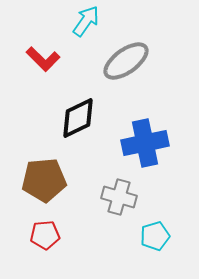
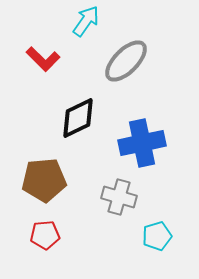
gray ellipse: rotated 9 degrees counterclockwise
blue cross: moved 3 px left
cyan pentagon: moved 2 px right
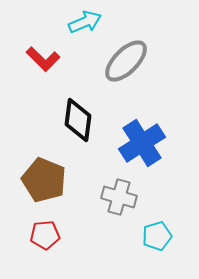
cyan arrow: moved 1 px left, 1 px down; rotated 32 degrees clockwise
black diamond: moved 2 px down; rotated 57 degrees counterclockwise
blue cross: rotated 21 degrees counterclockwise
brown pentagon: rotated 27 degrees clockwise
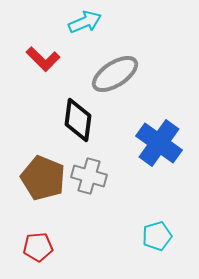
gray ellipse: moved 11 px left, 13 px down; rotated 12 degrees clockwise
blue cross: moved 17 px right; rotated 21 degrees counterclockwise
brown pentagon: moved 1 px left, 2 px up
gray cross: moved 30 px left, 21 px up
red pentagon: moved 7 px left, 12 px down
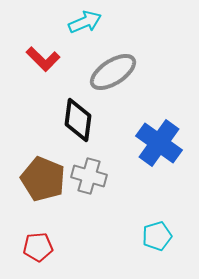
gray ellipse: moved 2 px left, 2 px up
brown pentagon: moved 1 px down
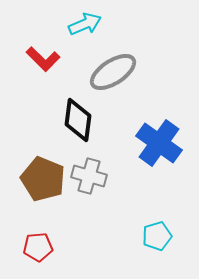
cyan arrow: moved 2 px down
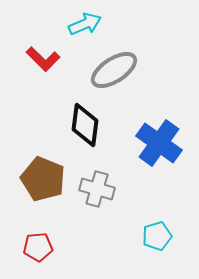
gray ellipse: moved 1 px right, 2 px up
black diamond: moved 7 px right, 5 px down
gray cross: moved 8 px right, 13 px down
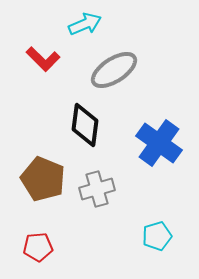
gray cross: rotated 32 degrees counterclockwise
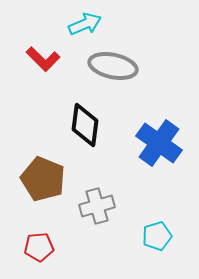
gray ellipse: moved 1 px left, 4 px up; rotated 45 degrees clockwise
gray cross: moved 17 px down
red pentagon: moved 1 px right
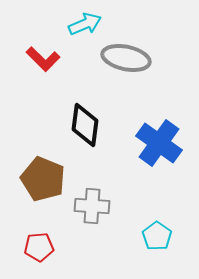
gray ellipse: moved 13 px right, 8 px up
gray cross: moved 5 px left; rotated 20 degrees clockwise
cyan pentagon: rotated 20 degrees counterclockwise
